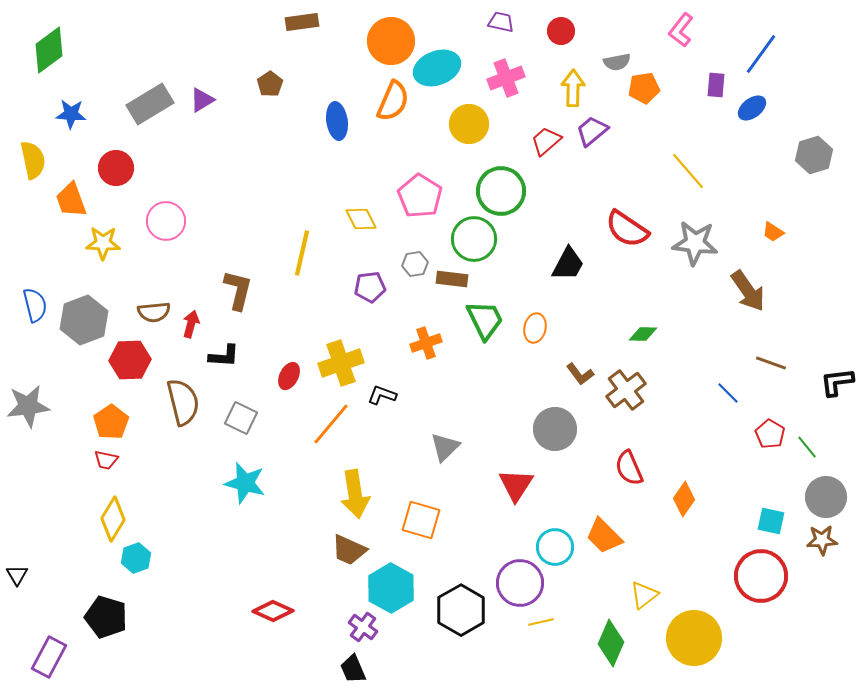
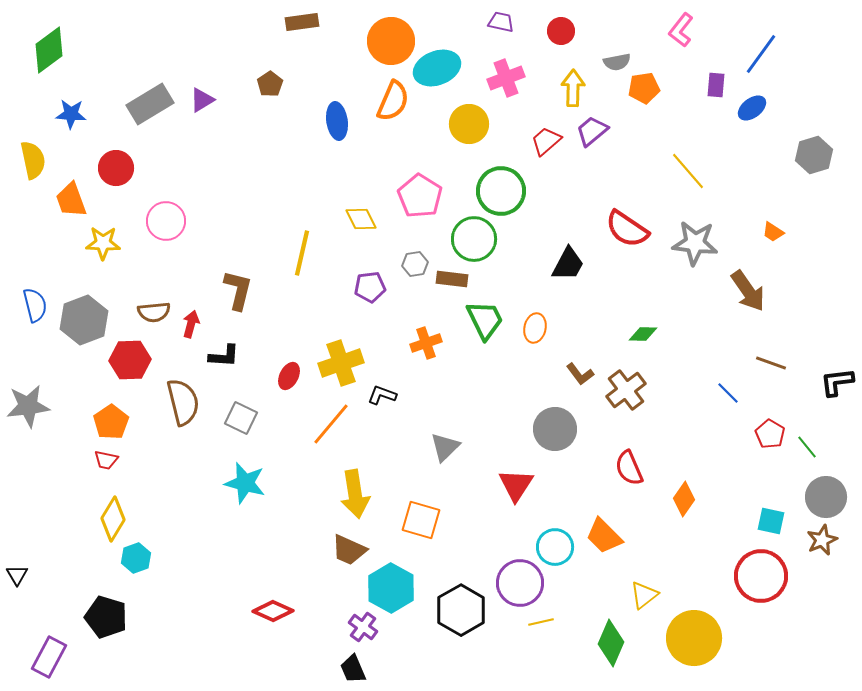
brown star at (822, 540): rotated 20 degrees counterclockwise
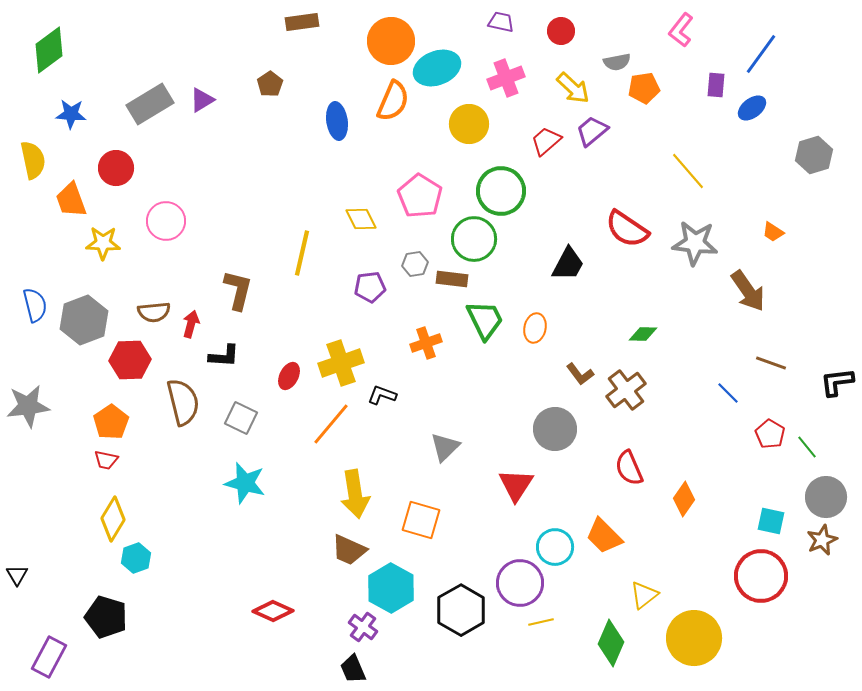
yellow arrow at (573, 88): rotated 132 degrees clockwise
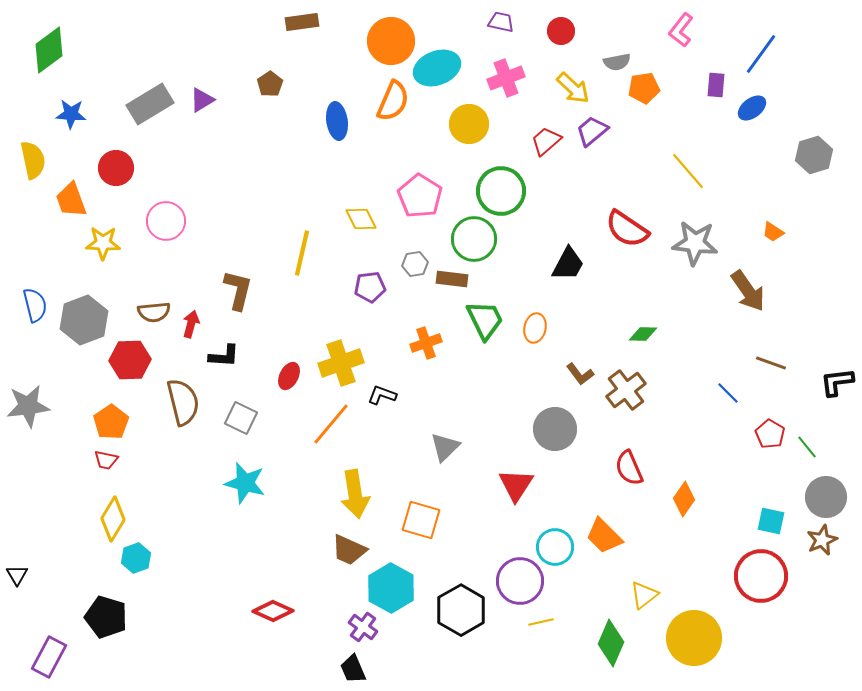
purple circle at (520, 583): moved 2 px up
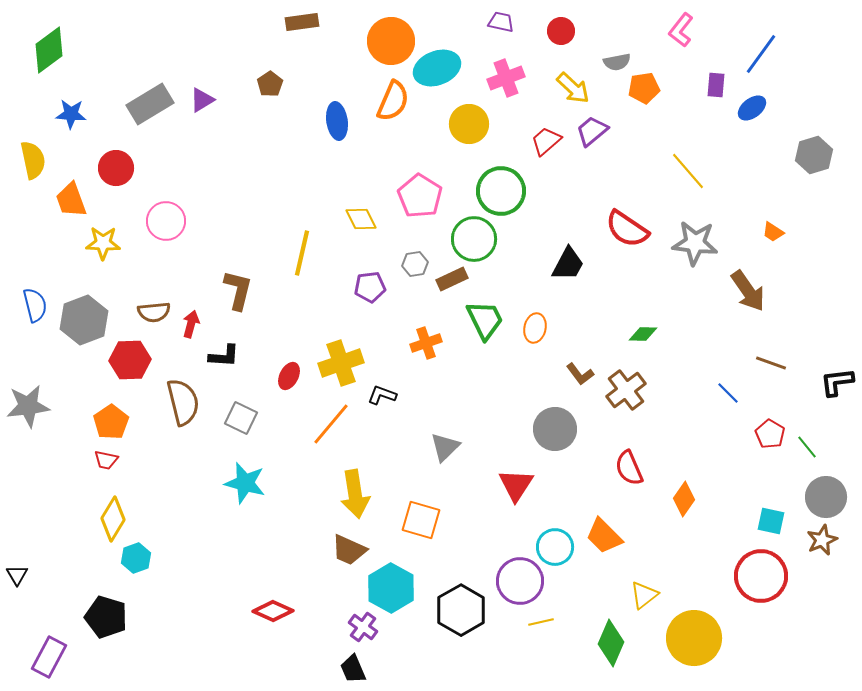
brown rectangle at (452, 279): rotated 32 degrees counterclockwise
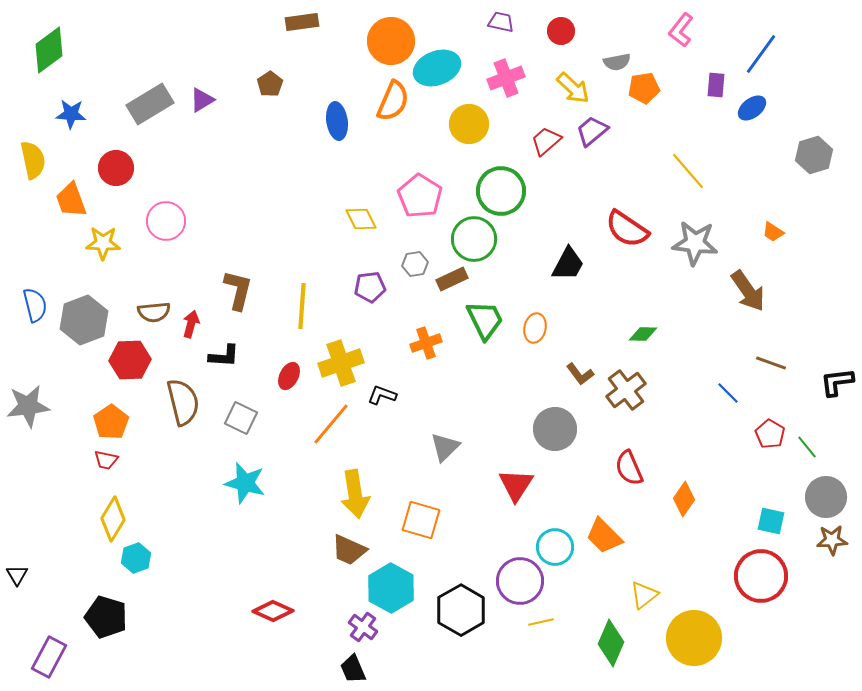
yellow line at (302, 253): moved 53 px down; rotated 9 degrees counterclockwise
brown star at (822, 540): moved 10 px right; rotated 20 degrees clockwise
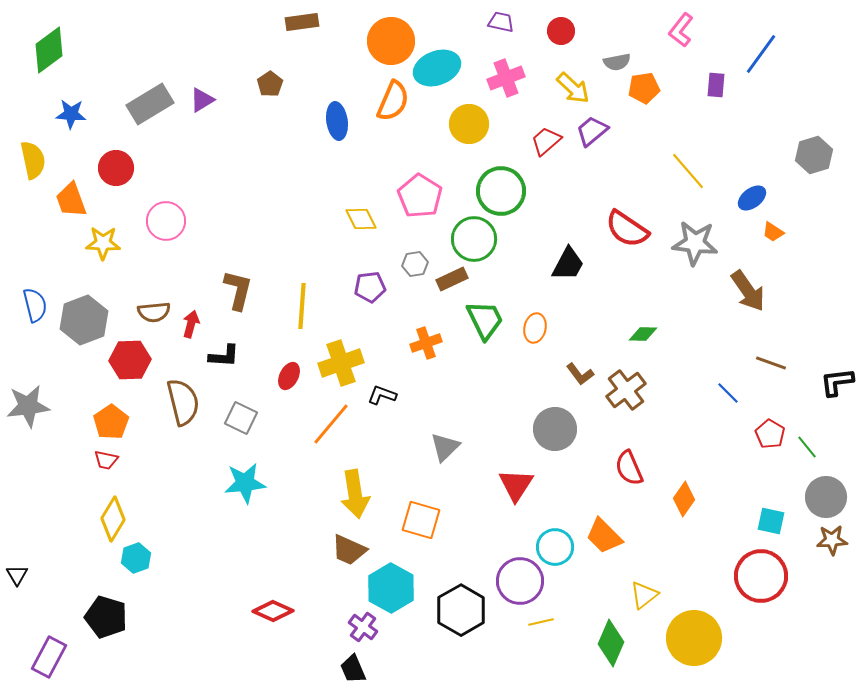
blue ellipse at (752, 108): moved 90 px down
cyan star at (245, 483): rotated 21 degrees counterclockwise
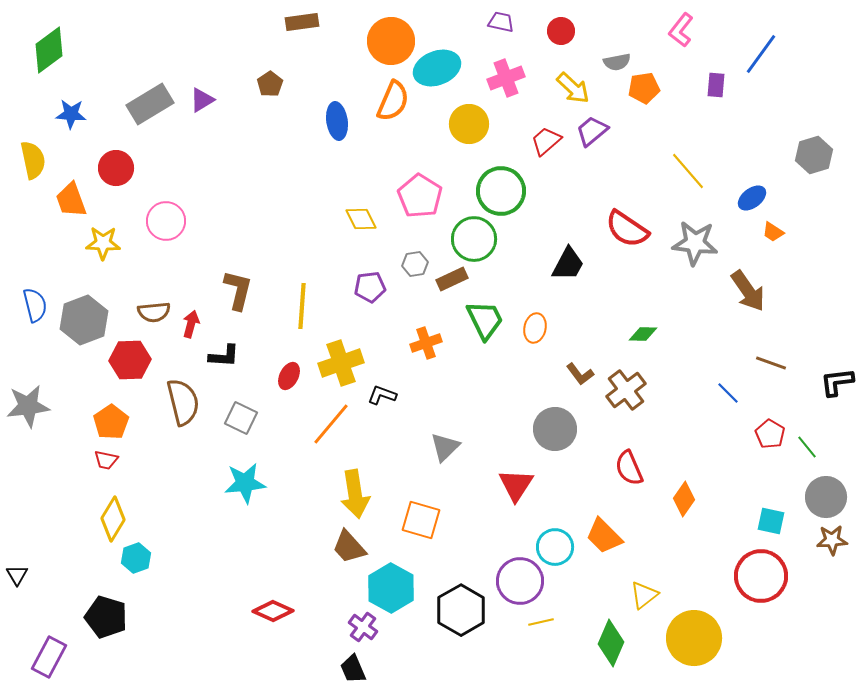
brown trapezoid at (349, 550): moved 3 px up; rotated 24 degrees clockwise
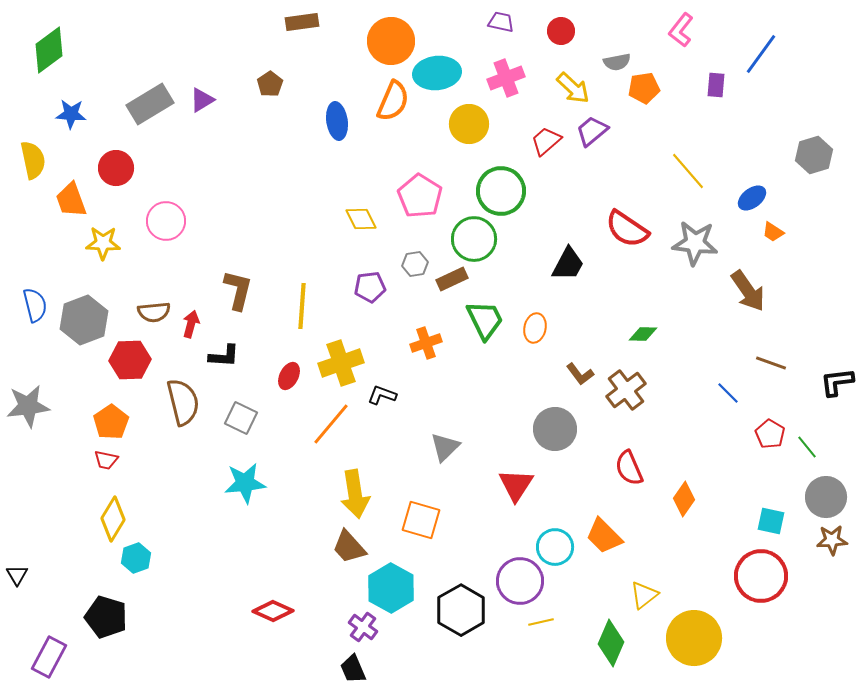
cyan ellipse at (437, 68): moved 5 px down; rotated 15 degrees clockwise
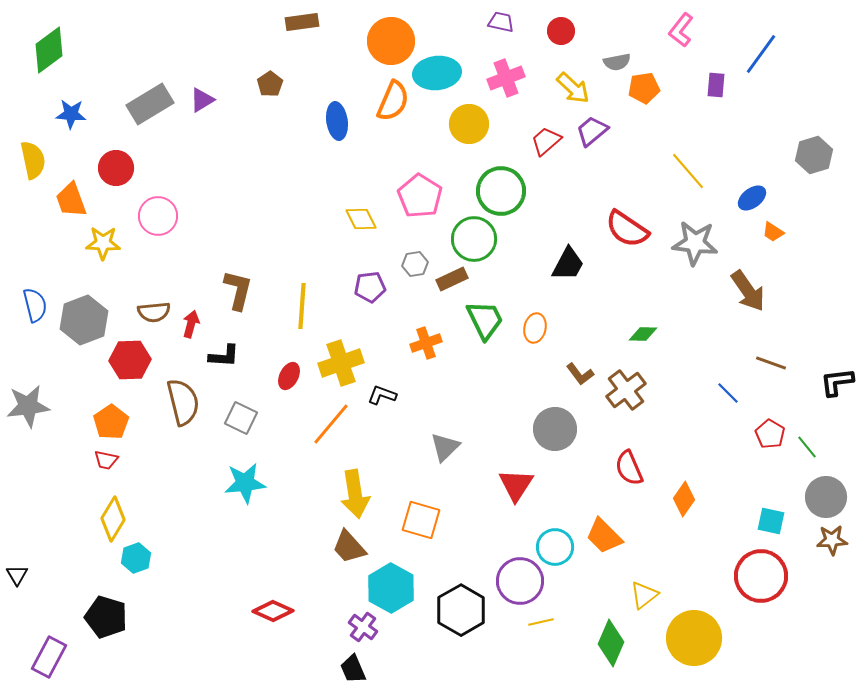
pink circle at (166, 221): moved 8 px left, 5 px up
